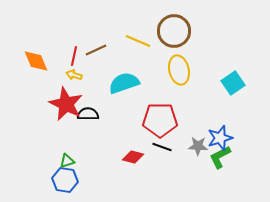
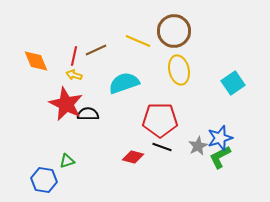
gray star: rotated 30 degrees counterclockwise
blue hexagon: moved 21 px left
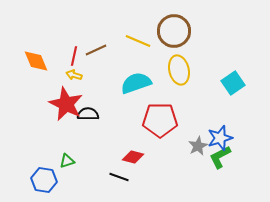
cyan semicircle: moved 12 px right
black line: moved 43 px left, 30 px down
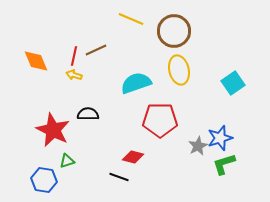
yellow line: moved 7 px left, 22 px up
red star: moved 13 px left, 26 px down
green L-shape: moved 4 px right, 7 px down; rotated 10 degrees clockwise
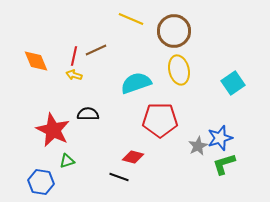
blue hexagon: moved 3 px left, 2 px down
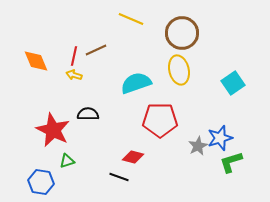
brown circle: moved 8 px right, 2 px down
green L-shape: moved 7 px right, 2 px up
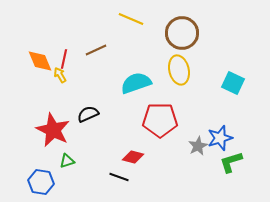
red line: moved 10 px left, 3 px down
orange diamond: moved 4 px right
yellow arrow: moved 14 px left; rotated 42 degrees clockwise
cyan square: rotated 30 degrees counterclockwise
black semicircle: rotated 25 degrees counterclockwise
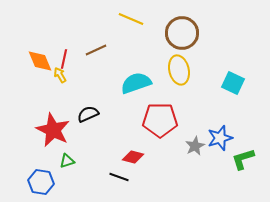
gray star: moved 3 px left
green L-shape: moved 12 px right, 3 px up
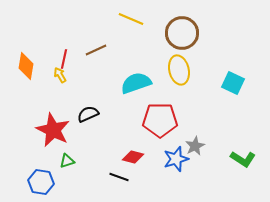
orange diamond: moved 14 px left, 5 px down; rotated 32 degrees clockwise
blue star: moved 44 px left, 21 px down
green L-shape: rotated 130 degrees counterclockwise
